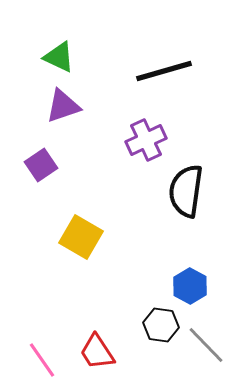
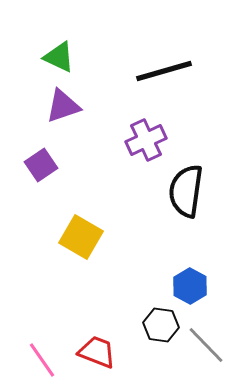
red trapezoid: rotated 144 degrees clockwise
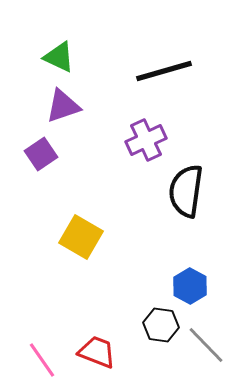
purple square: moved 11 px up
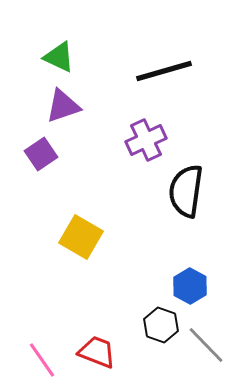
black hexagon: rotated 12 degrees clockwise
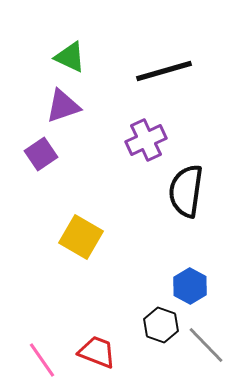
green triangle: moved 11 px right
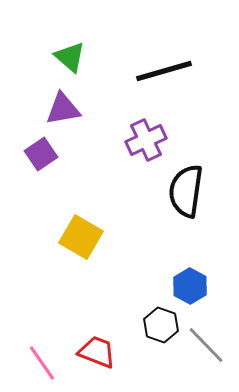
green triangle: rotated 16 degrees clockwise
purple triangle: moved 3 px down; rotated 9 degrees clockwise
pink line: moved 3 px down
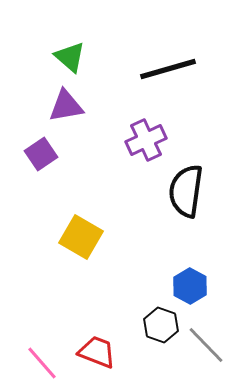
black line: moved 4 px right, 2 px up
purple triangle: moved 3 px right, 3 px up
pink line: rotated 6 degrees counterclockwise
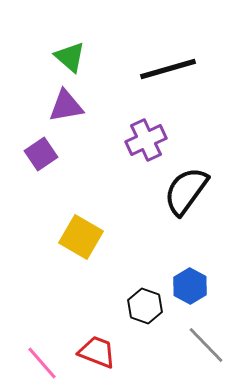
black semicircle: rotated 28 degrees clockwise
black hexagon: moved 16 px left, 19 px up
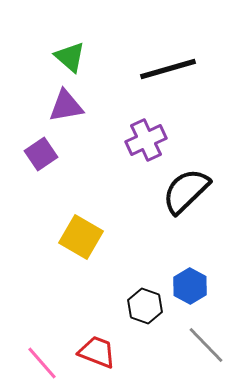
black semicircle: rotated 10 degrees clockwise
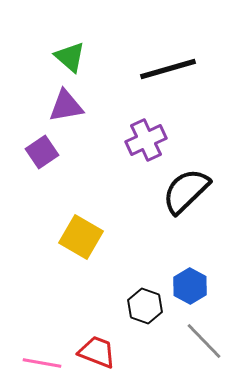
purple square: moved 1 px right, 2 px up
gray line: moved 2 px left, 4 px up
pink line: rotated 39 degrees counterclockwise
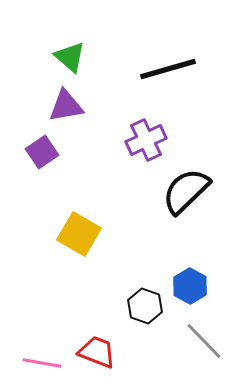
yellow square: moved 2 px left, 3 px up
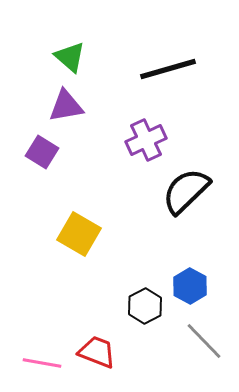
purple square: rotated 24 degrees counterclockwise
black hexagon: rotated 12 degrees clockwise
